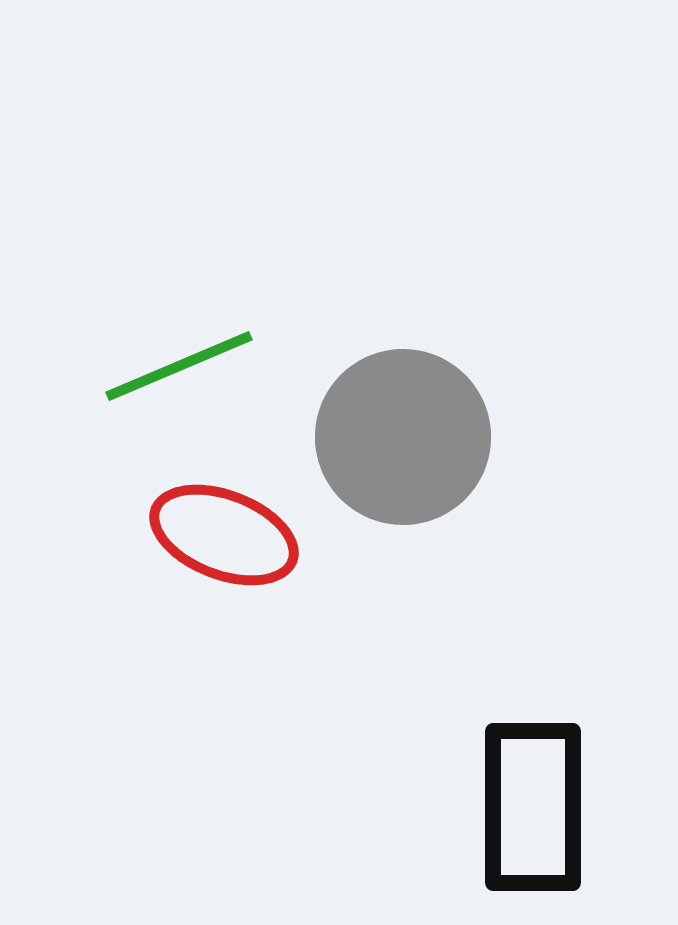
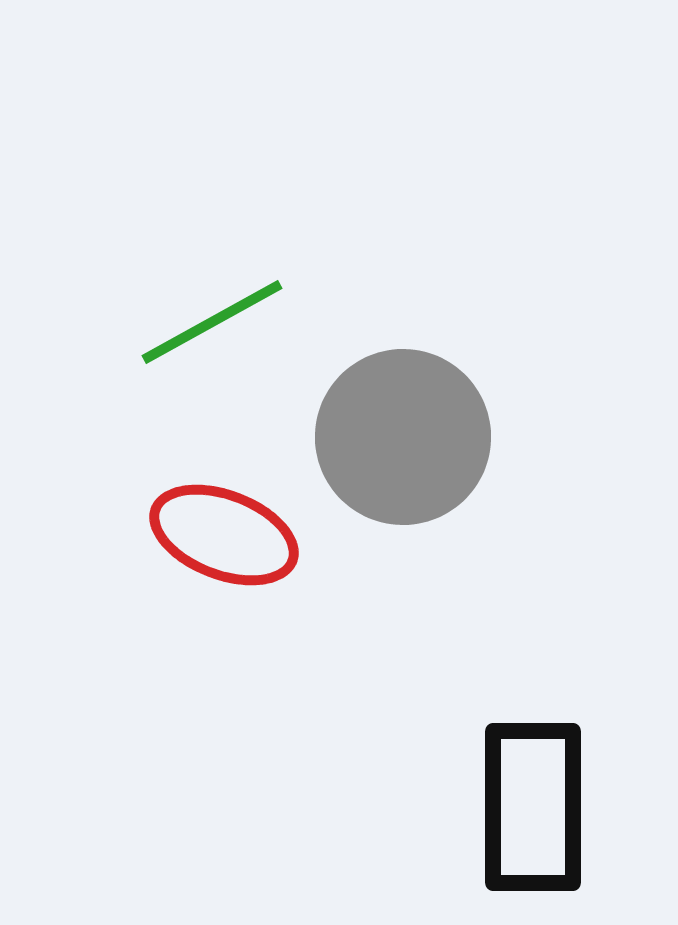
green line: moved 33 px right, 44 px up; rotated 6 degrees counterclockwise
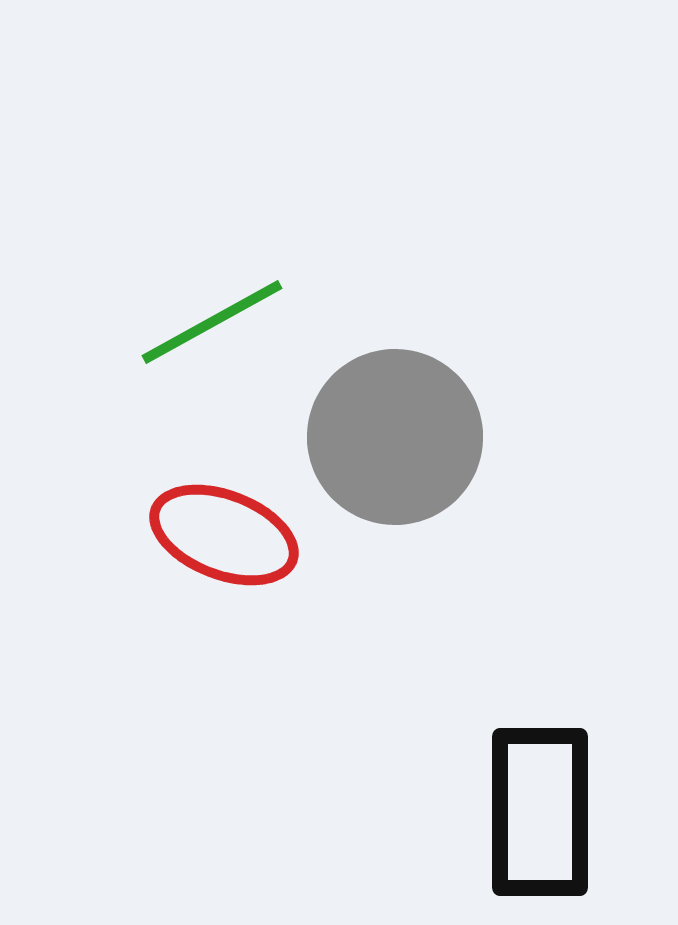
gray circle: moved 8 px left
black rectangle: moved 7 px right, 5 px down
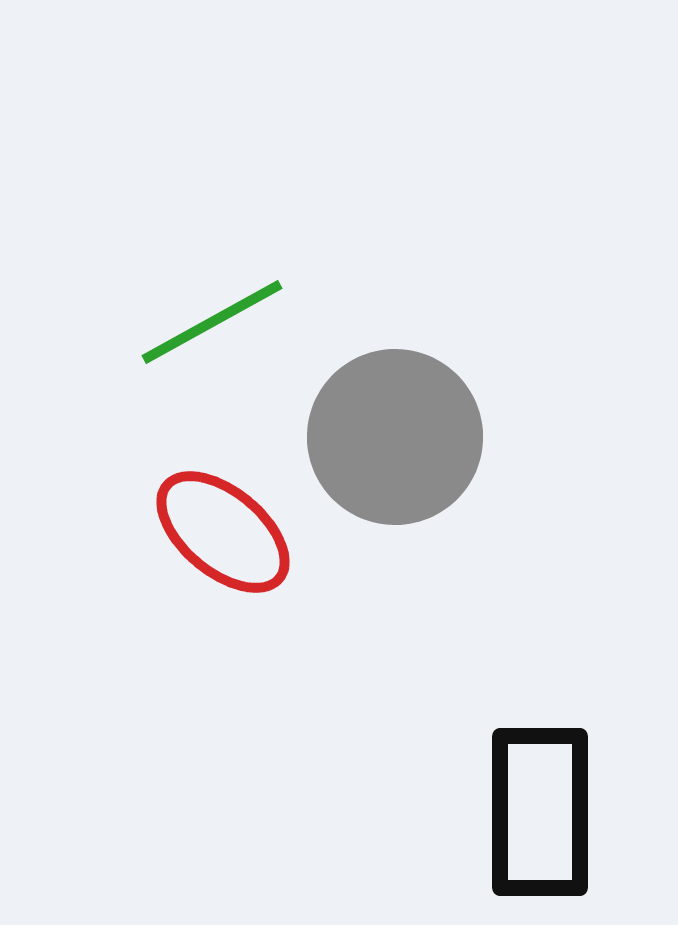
red ellipse: moved 1 px left, 3 px up; rotated 19 degrees clockwise
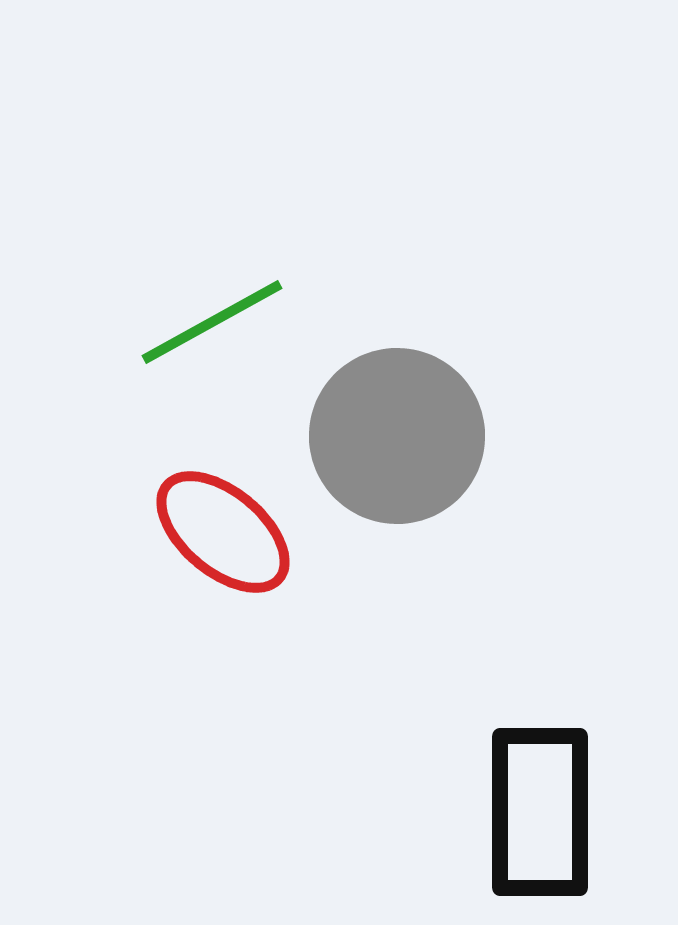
gray circle: moved 2 px right, 1 px up
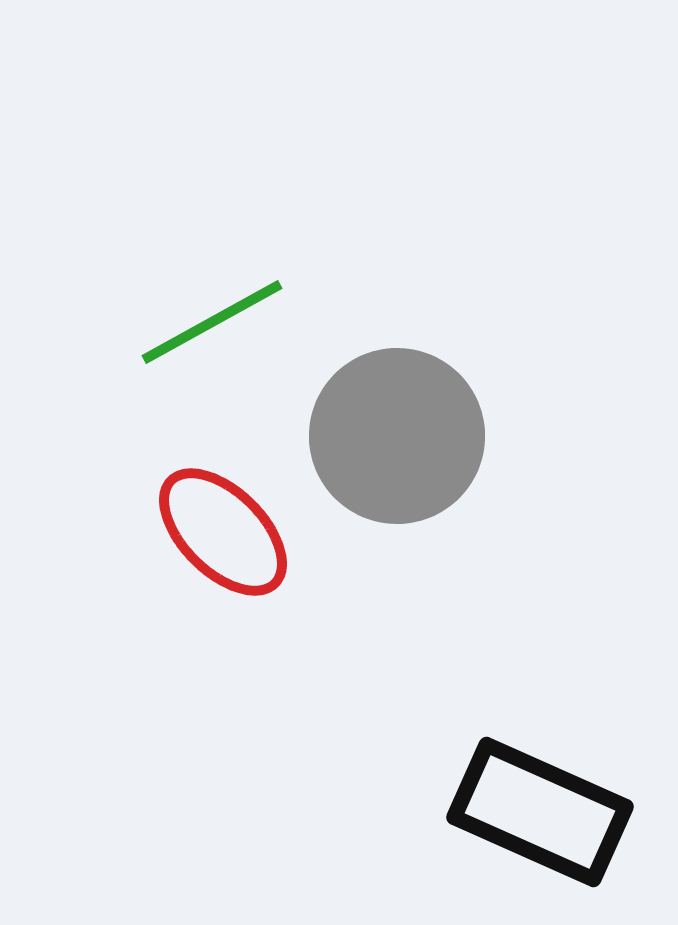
red ellipse: rotated 5 degrees clockwise
black rectangle: rotated 66 degrees counterclockwise
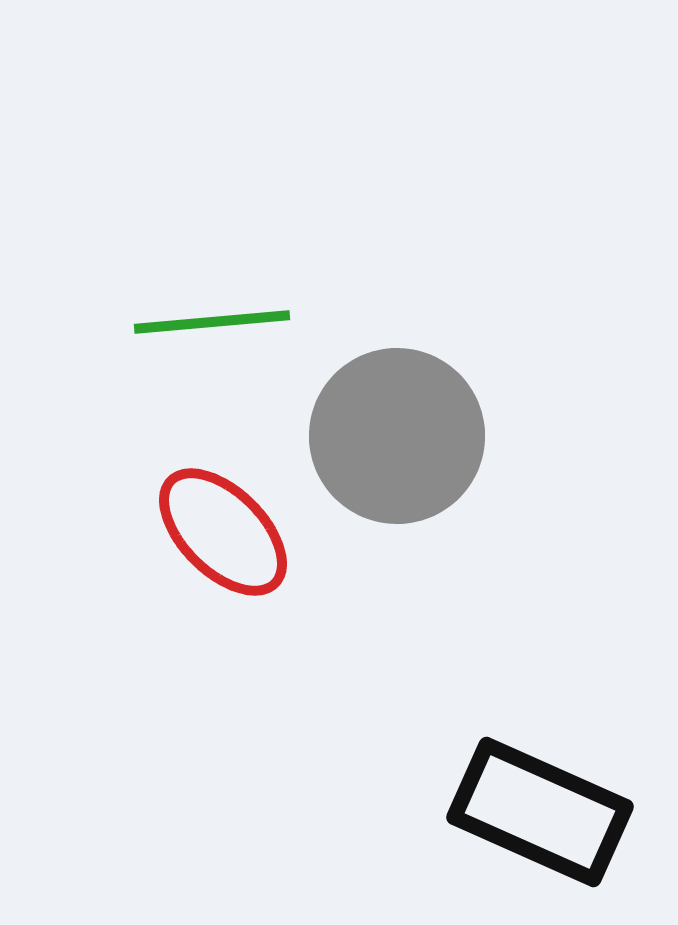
green line: rotated 24 degrees clockwise
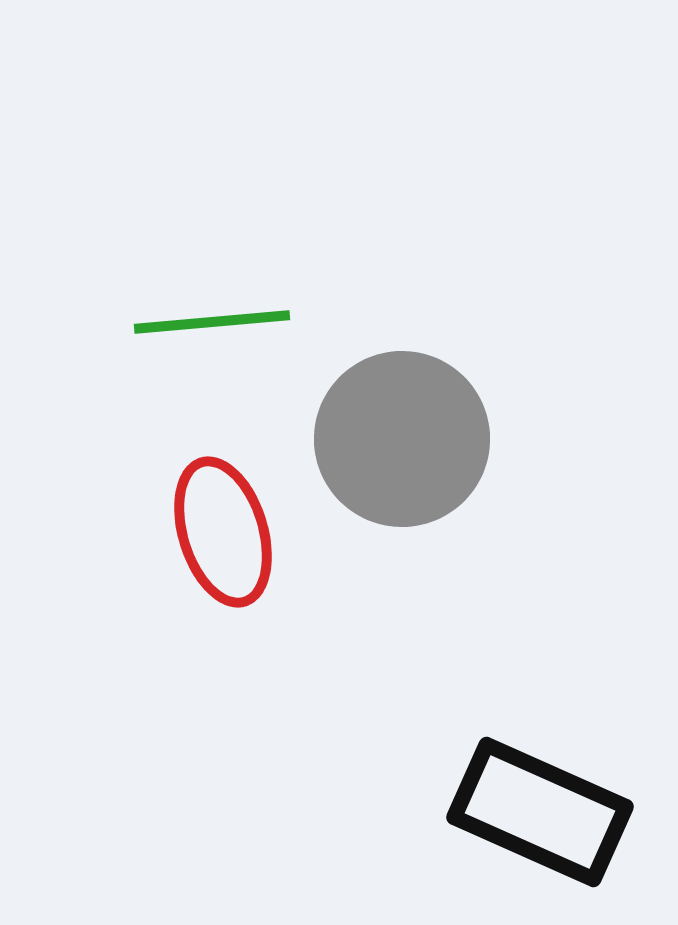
gray circle: moved 5 px right, 3 px down
red ellipse: rotated 28 degrees clockwise
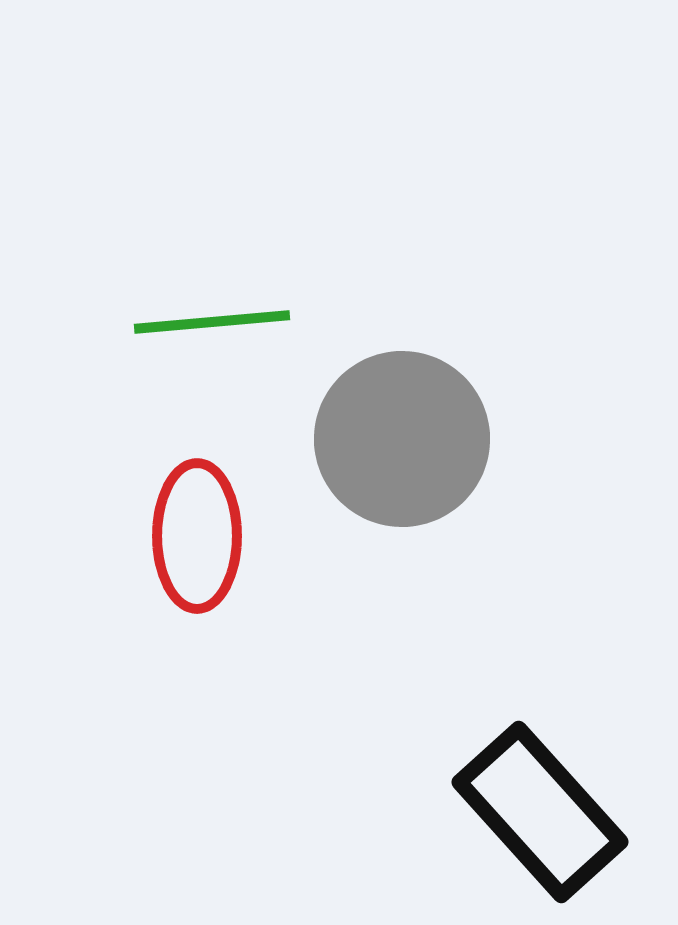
red ellipse: moved 26 px left, 4 px down; rotated 17 degrees clockwise
black rectangle: rotated 24 degrees clockwise
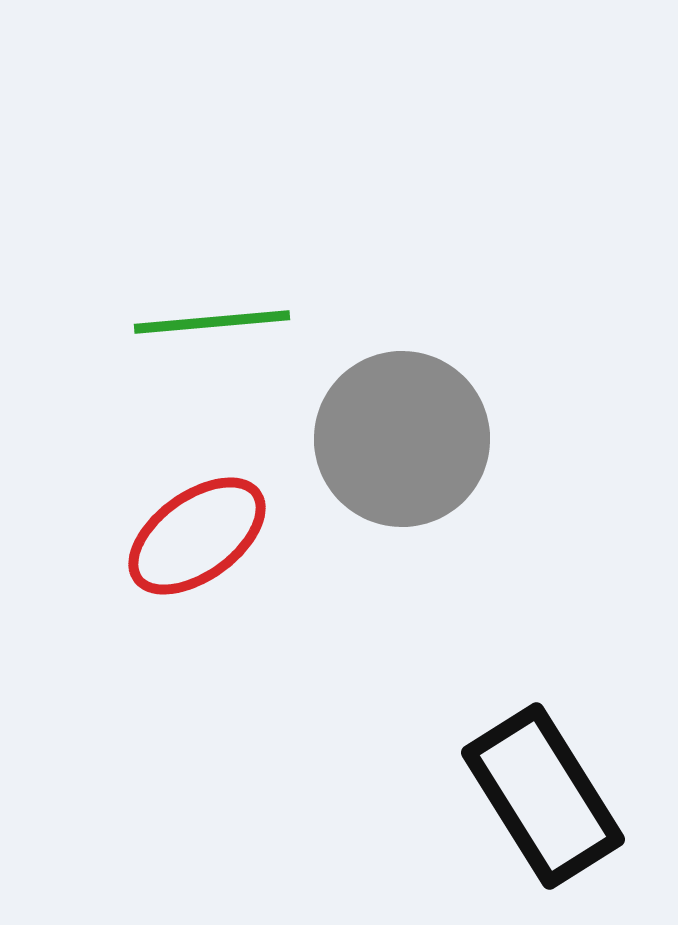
red ellipse: rotated 54 degrees clockwise
black rectangle: moved 3 px right, 16 px up; rotated 10 degrees clockwise
